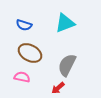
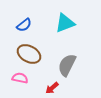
blue semicircle: rotated 56 degrees counterclockwise
brown ellipse: moved 1 px left, 1 px down
pink semicircle: moved 2 px left, 1 px down
red arrow: moved 6 px left
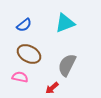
pink semicircle: moved 1 px up
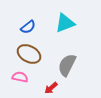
blue semicircle: moved 4 px right, 2 px down
red arrow: moved 1 px left
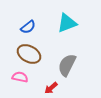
cyan triangle: moved 2 px right
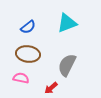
brown ellipse: moved 1 px left; rotated 20 degrees counterclockwise
pink semicircle: moved 1 px right, 1 px down
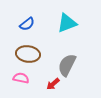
blue semicircle: moved 1 px left, 3 px up
red arrow: moved 2 px right, 4 px up
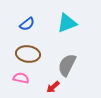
red arrow: moved 3 px down
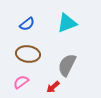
pink semicircle: moved 4 px down; rotated 49 degrees counterclockwise
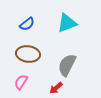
pink semicircle: rotated 21 degrees counterclockwise
red arrow: moved 3 px right, 1 px down
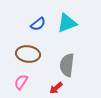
blue semicircle: moved 11 px right
gray semicircle: rotated 20 degrees counterclockwise
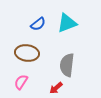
brown ellipse: moved 1 px left, 1 px up
